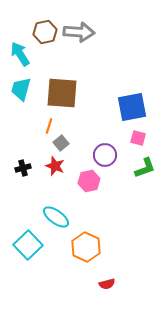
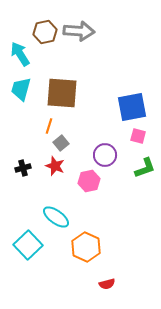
gray arrow: moved 1 px up
pink square: moved 2 px up
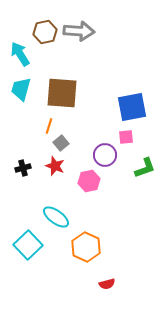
pink square: moved 12 px left, 1 px down; rotated 21 degrees counterclockwise
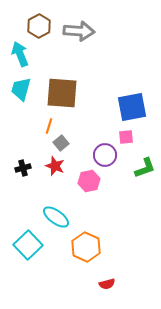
brown hexagon: moved 6 px left, 6 px up; rotated 15 degrees counterclockwise
cyan arrow: rotated 10 degrees clockwise
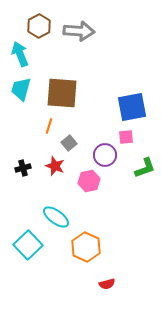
gray square: moved 8 px right
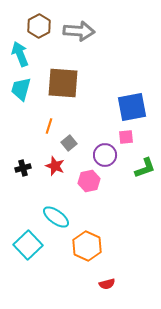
brown square: moved 1 px right, 10 px up
orange hexagon: moved 1 px right, 1 px up
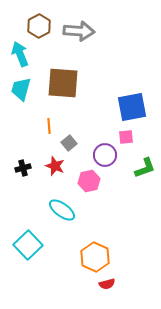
orange line: rotated 21 degrees counterclockwise
cyan ellipse: moved 6 px right, 7 px up
orange hexagon: moved 8 px right, 11 px down
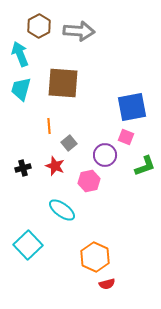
pink square: rotated 28 degrees clockwise
green L-shape: moved 2 px up
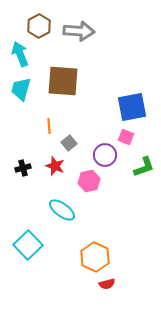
brown square: moved 2 px up
green L-shape: moved 1 px left, 1 px down
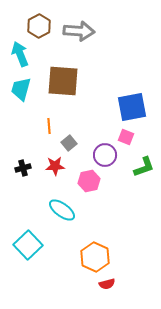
red star: rotated 24 degrees counterclockwise
